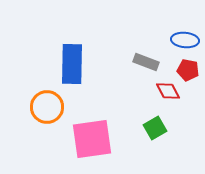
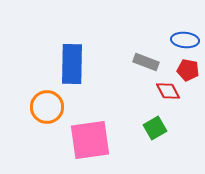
pink square: moved 2 px left, 1 px down
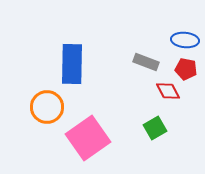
red pentagon: moved 2 px left, 1 px up
pink square: moved 2 px left, 2 px up; rotated 27 degrees counterclockwise
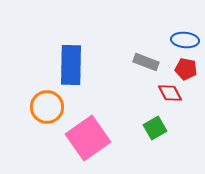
blue rectangle: moved 1 px left, 1 px down
red diamond: moved 2 px right, 2 px down
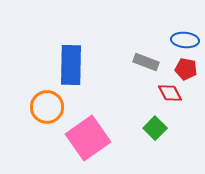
green square: rotated 15 degrees counterclockwise
